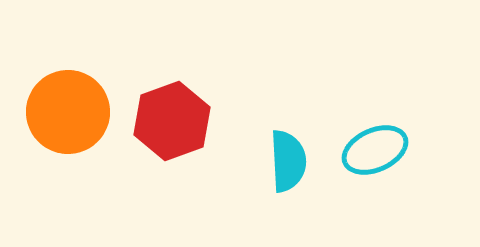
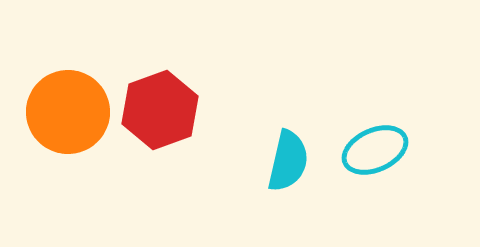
red hexagon: moved 12 px left, 11 px up
cyan semicircle: rotated 16 degrees clockwise
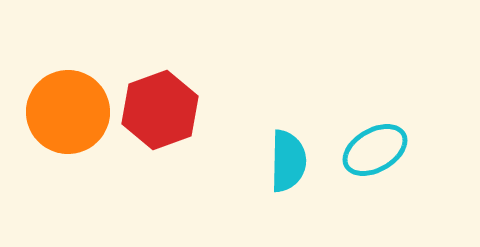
cyan ellipse: rotated 6 degrees counterclockwise
cyan semicircle: rotated 12 degrees counterclockwise
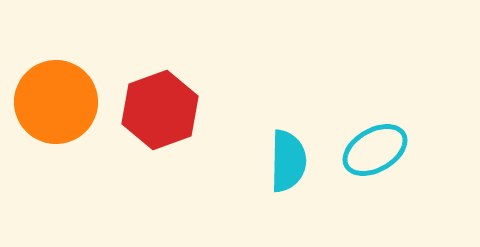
orange circle: moved 12 px left, 10 px up
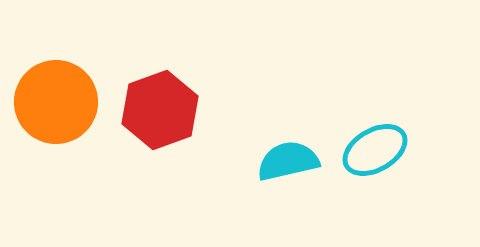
cyan semicircle: rotated 104 degrees counterclockwise
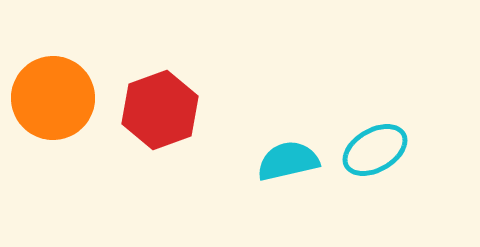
orange circle: moved 3 px left, 4 px up
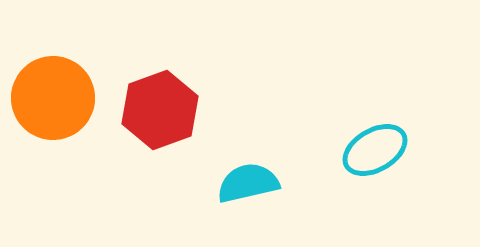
cyan semicircle: moved 40 px left, 22 px down
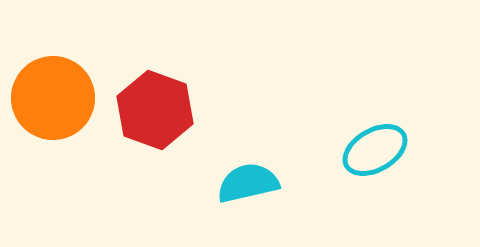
red hexagon: moved 5 px left; rotated 20 degrees counterclockwise
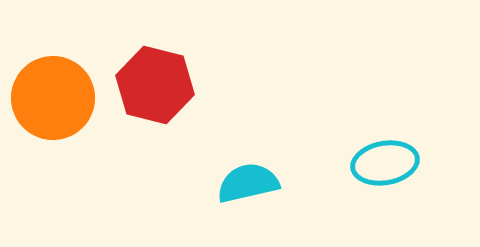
red hexagon: moved 25 px up; rotated 6 degrees counterclockwise
cyan ellipse: moved 10 px right, 13 px down; rotated 20 degrees clockwise
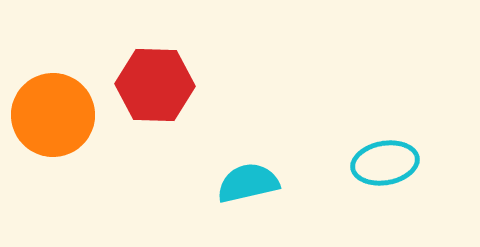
red hexagon: rotated 12 degrees counterclockwise
orange circle: moved 17 px down
